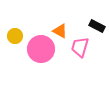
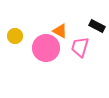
pink circle: moved 5 px right, 1 px up
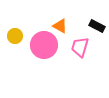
orange triangle: moved 5 px up
pink circle: moved 2 px left, 3 px up
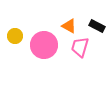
orange triangle: moved 9 px right
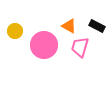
yellow circle: moved 5 px up
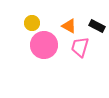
yellow circle: moved 17 px right, 8 px up
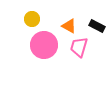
yellow circle: moved 4 px up
pink trapezoid: moved 1 px left
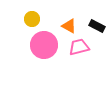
pink trapezoid: rotated 60 degrees clockwise
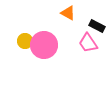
yellow circle: moved 7 px left, 22 px down
orange triangle: moved 1 px left, 13 px up
pink trapezoid: moved 9 px right, 4 px up; rotated 110 degrees counterclockwise
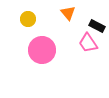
orange triangle: rotated 21 degrees clockwise
yellow circle: moved 3 px right, 22 px up
pink circle: moved 2 px left, 5 px down
